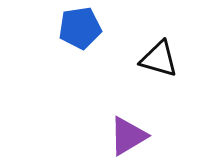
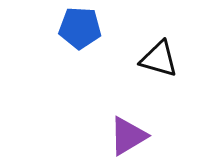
blue pentagon: rotated 12 degrees clockwise
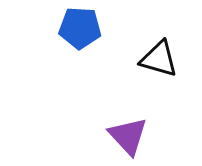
purple triangle: rotated 42 degrees counterclockwise
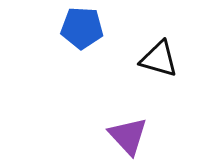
blue pentagon: moved 2 px right
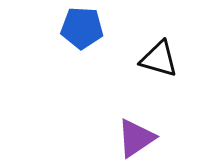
purple triangle: moved 8 px right, 2 px down; rotated 39 degrees clockwise
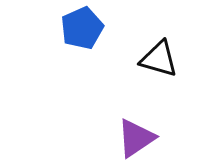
blue pentagon: rotated 27 degrees counterclockwise
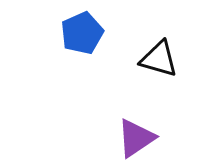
blue pentagon: moved 5 px down
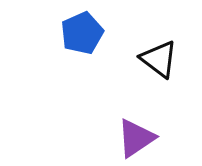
black triangle: rotated 21 degrees clockwise
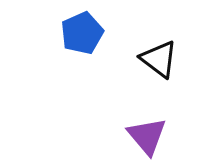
purple triangle: moved 11 px right, 2 px up; rotated 36 degrees counterclockwise
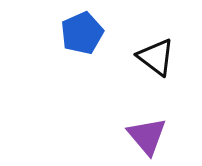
black triangle: moved 3 px left, 2 px up
